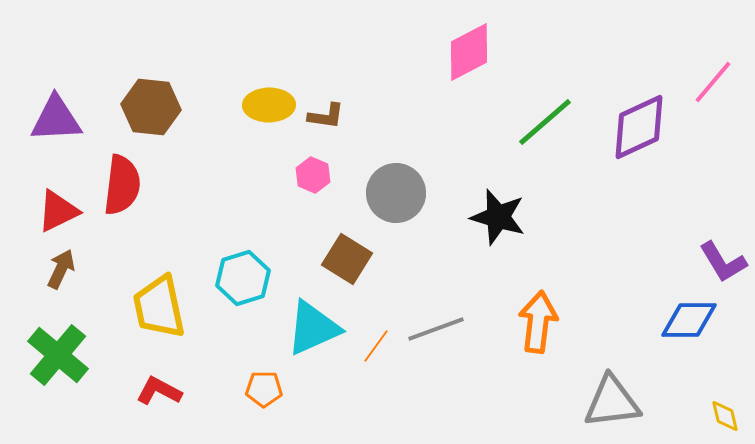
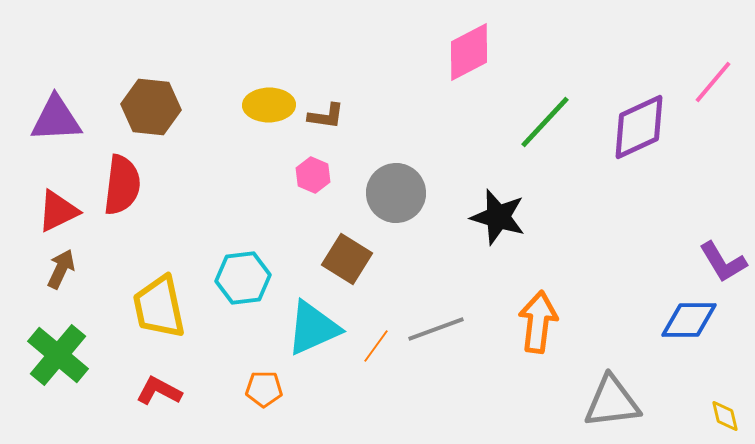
green line: rotated 6 degrees counterclockwise
cyan hexagon: rotated 10 degrees clockwise
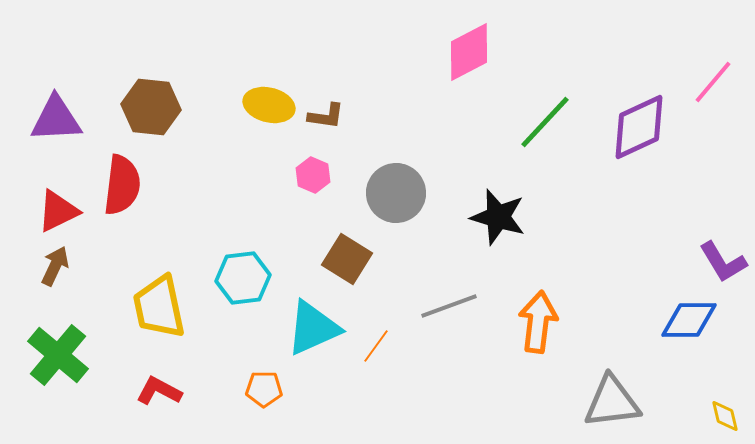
yellow ellipse: rotated 15 degrees clockwise
brown arrow: moved 6 px left, 3 px up
gray line: moved 13 px right, 23 px up
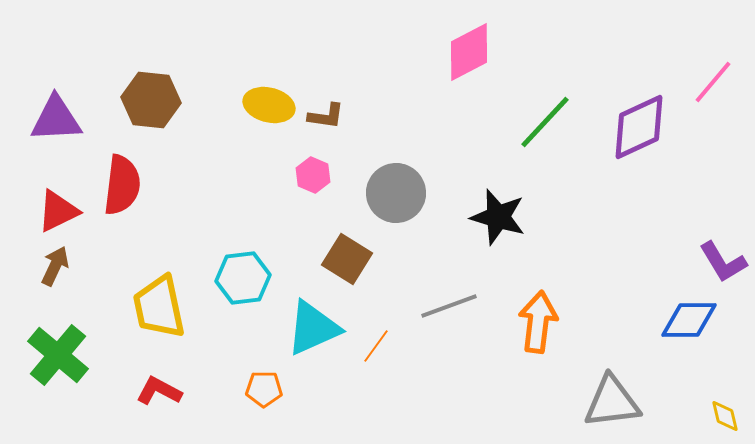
brown hexagon: moved 7 px up
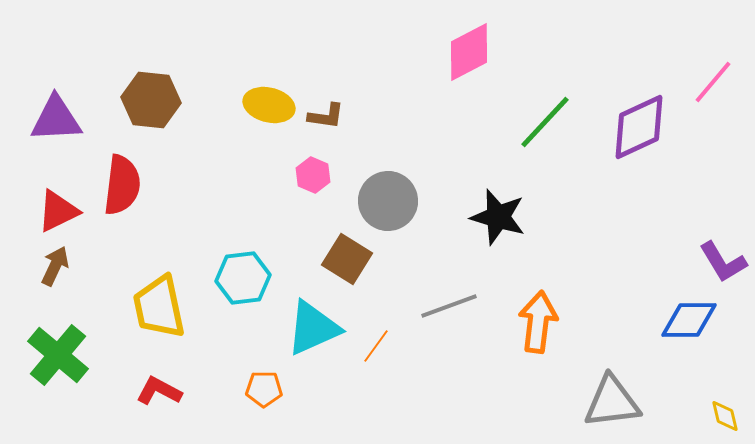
gray circle: moved 8 px left, 8 px down
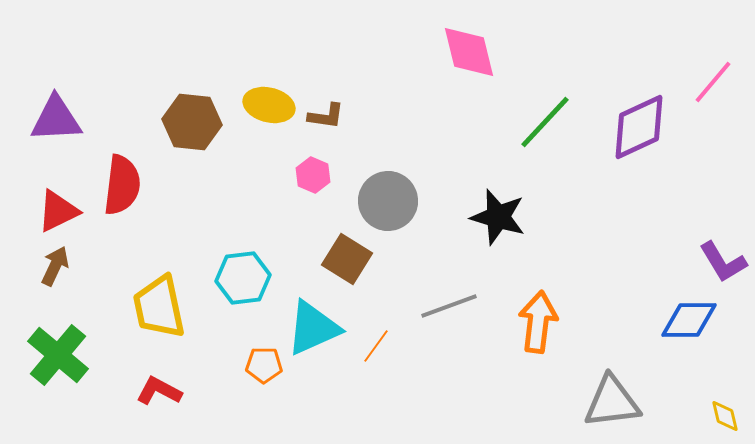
pink diamond: rotated 76 degrees counterclockwise
brown hexagon: moved 41 px right, 22 px down
orange pentagon: moved 24 px up
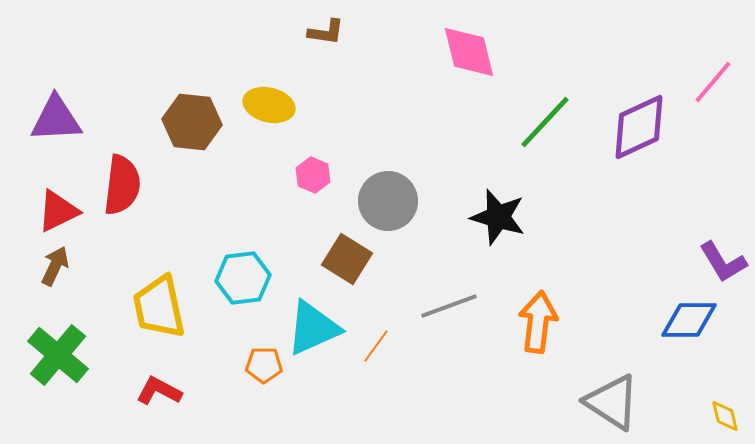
brown L-shape: moved 84 px up
gray triangle: rotated 40 degrees clockwise
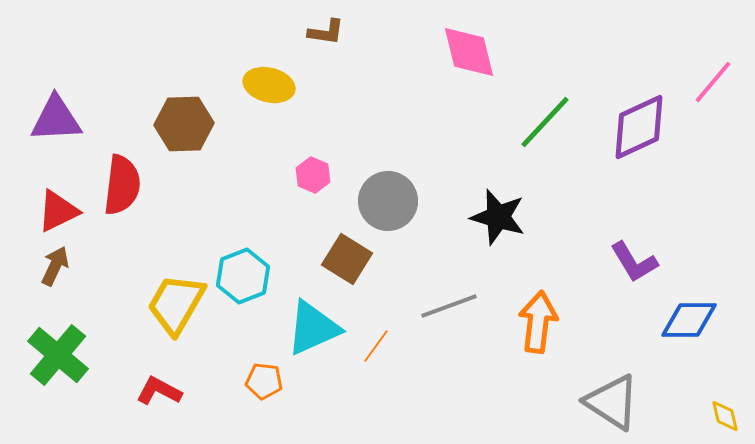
yellow ellipse: moved 20 px up
brown hexagon: moved 8 px left, 2 px down; rotated 8 degrees counterclockwise
purple L-shape: moved 89 px left
cyan hexagon: moved 2 px up; rotated 14 degrees counterclockwise
yellow trapezoid: moved 17 px right, 3 px up; rotated 42 degrees clockwise
orange pentagon: moved 16 px down; rotated 6 degrees clockwise
